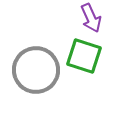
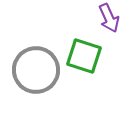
purple arrow: moved 18 px right
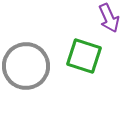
gray circle: moved 10 px left, 4 px up
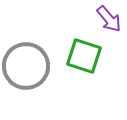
purple arrow: moved 1 px down; rotated 16 degrees counterclockwise
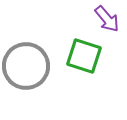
purple arrow: moved 2 px left
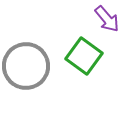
green square: rotated 18 degrees clockwise
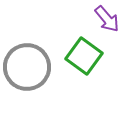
gray circle: moved 1 px right, 1 px down
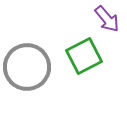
green square: rotated 27 degrees clockwise
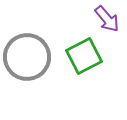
gray circle: moved 10 px up
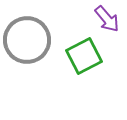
gray circle: moved 17 px up
